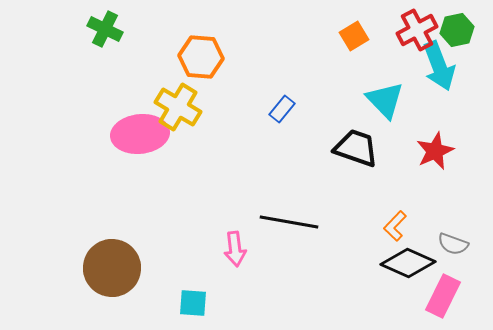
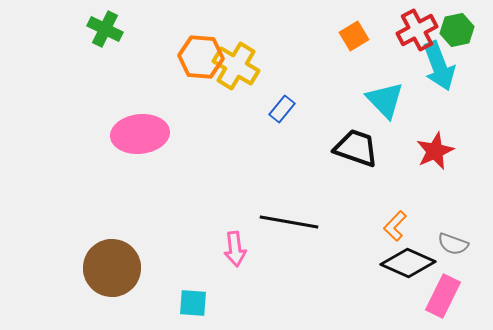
yellow cross: moved 58 px right, 41 px up
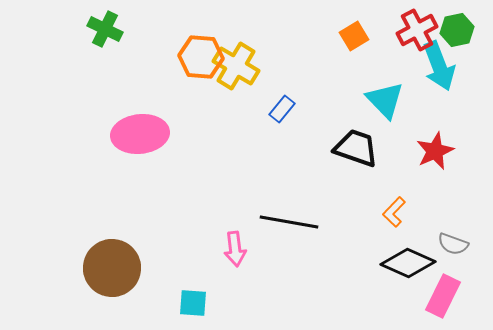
orange L-shape: moved 1 px left, 14 px up
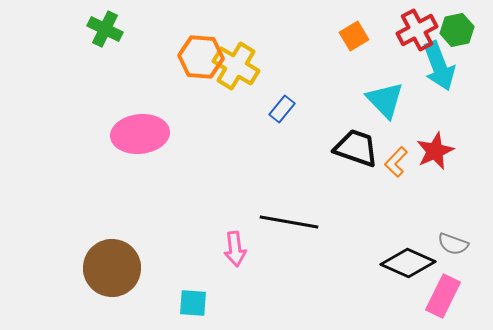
orange L-shape: moved 2 px right, 50 px up
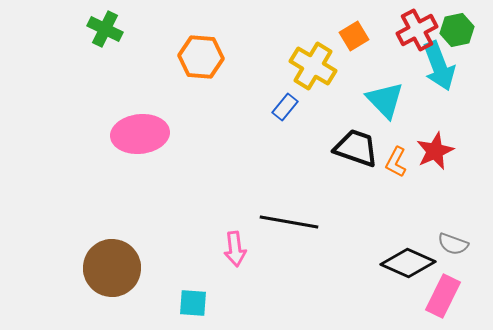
yellow cross: moved 77 px right
blue rectangle: moved 3 px right, 2 px up
orange L-shape: rotated 16 degrees counterclockwise
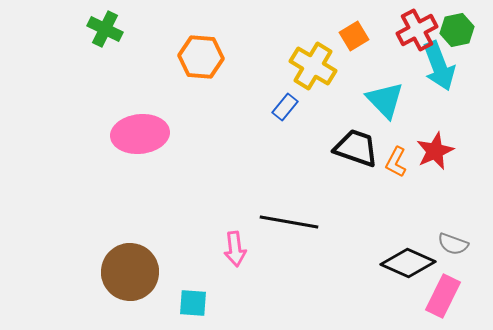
brown circle: moved 18 px right, 4 px down
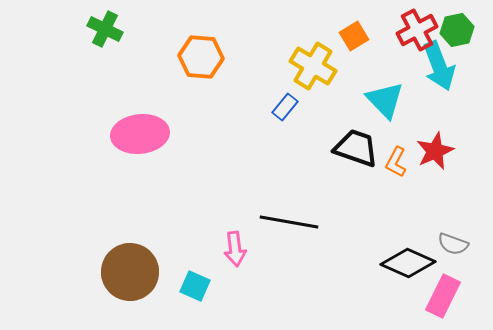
cyan square: moved 2 px right, 17 px up; rotated 20 degrees clockwise
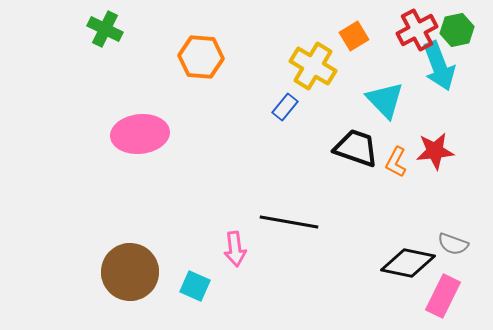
red star: rotated 18 degrees clockwise
black diamond: rotated 12 degrees counterclockwise
